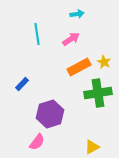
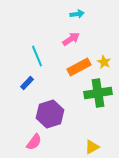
cyan line: moved 22 px down; rotated 15 degrees counterclockwise
blue rectangle: moved 5 px right, 1 px up
pink semicircle: moved 3 px left
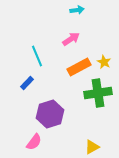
cyan arrow: moved 4 px up
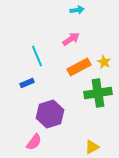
blue rectangle: rotated 24 degrees clockwise
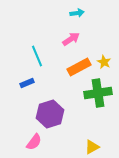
cyan arrow: moved 3 px down
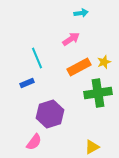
cyan arrow: moved 4 px right
cyan line: moved 2 px down
yellow star: rotated 24 degrees clockwise
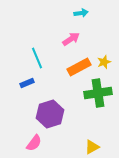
pink semicircle: moved 1 px down
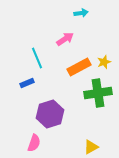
pink arrow: moved 6 px left
pink semicircle: rotated 18 degrees counterclockwise
yellow triangle: moved 1 px left
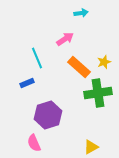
orange rectangle: rotated 70 degrees clockwise
purple hexagon: moved 2 px left, 1 px down
pink semicircle: rotated 138 degrees clockwise
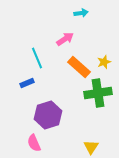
yellow triangle: rotated 28 degrees counterclockwise
